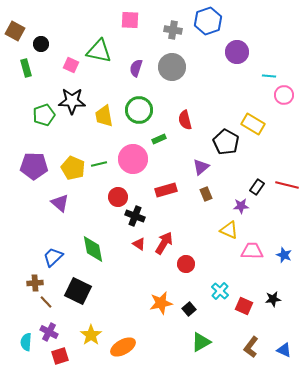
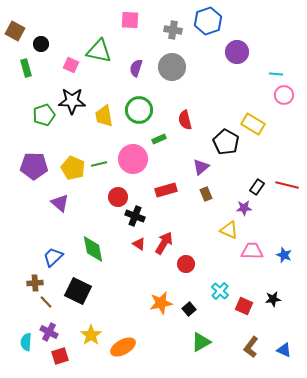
cyan line at (269, 76): moved 7 px right, 2 px up
purple star at (241, 206): moved 3 px right, 2 px down
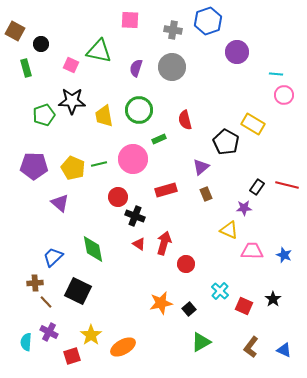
red arrow at (164, 243): rotated 15 degrees counterclockwise
black star at (273, 299): rotated 28 degrees counterclockwise
red square at (60, 356): moved 12 px right
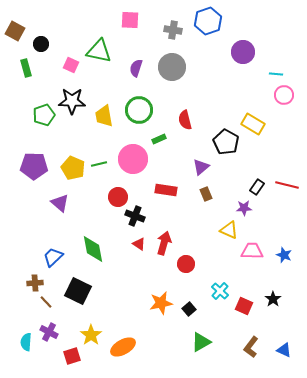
purple circle at (237, 52): moved 6 px right
red rectangle at (166, 190): rotated 25 degrees clockwise
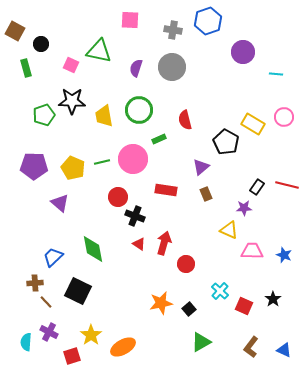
pink circle at (284, 95): moved 22 px down
green line at (99, 164): moved 3 px right, 2 px up
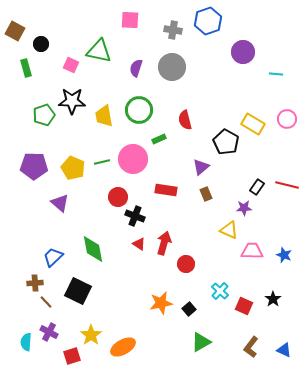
pink circle at (284, 117): moved 3 px right, 2 px down
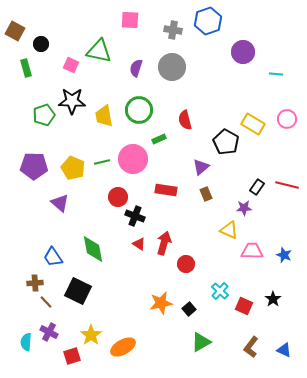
blue trapezoid at (53, 257): rotated 80 degrees counterclockwise
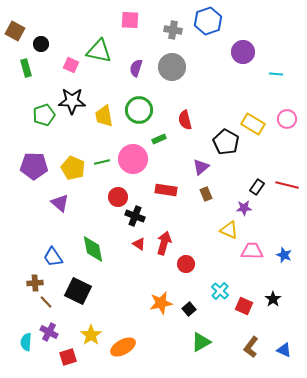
red square at (72, 356): moved 4 px left, 1 px down
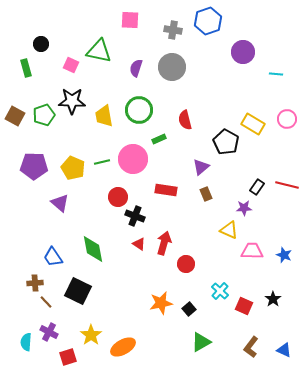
brown square at (15, 31): moved 85 px down
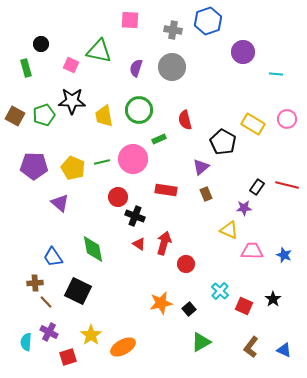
black pentagon at (226, 142): moved 3 px left
